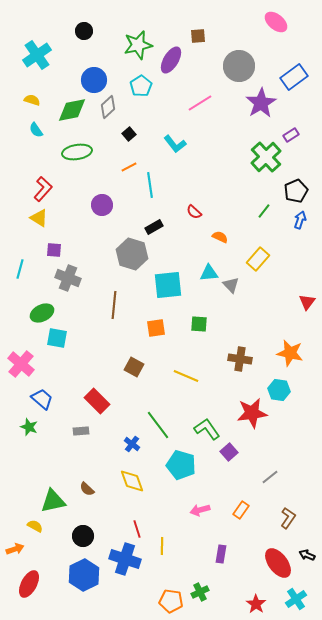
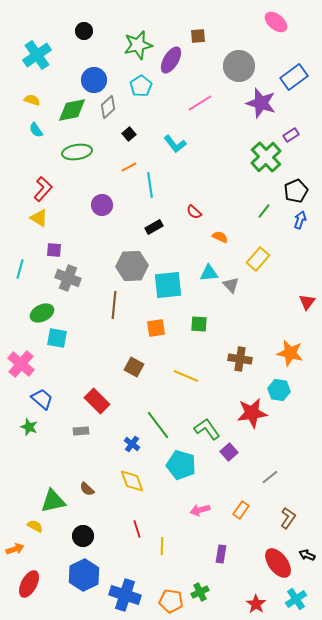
purple star at (261, 103): rotated 24 degrees counterclockwise
gray hexagon at (132, 254): moved 12 px down; rotated 20 degrees counterclockwise
blue cross at (125, 559): moved 36 px down
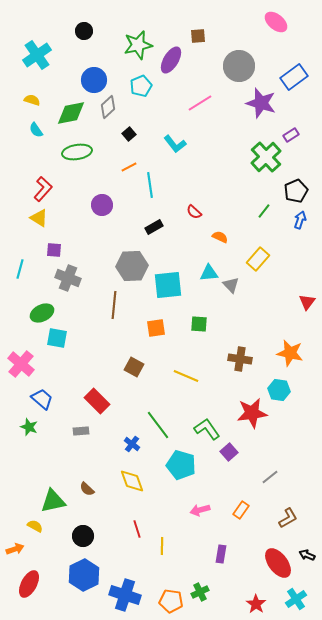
cyan pentagon at (141, 86): rotated 10 degrees clockwise
green diamond at (72, 110): moved 1 px left, 3 px down
brown L-shape at (288, 518): rotated 25 degrees clockwise
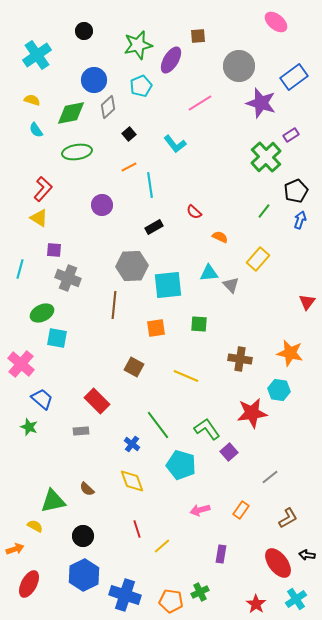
yellow line at (162, 546): rotated 48 degrees clockwise
black arrow at (307, 555): rotated 14 degrees counterclockwise
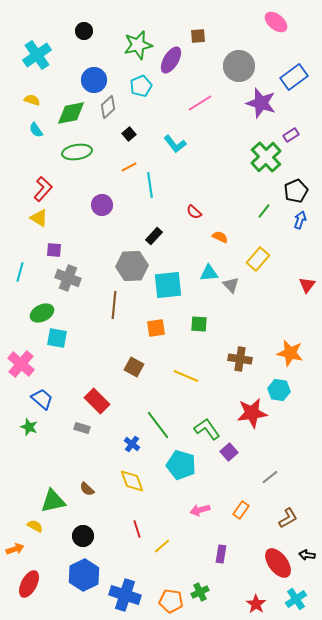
black rectangle at (154, 227): moved 9 px down; rotated 18 degrees counterclockwise
cyan line at (20, 269): moved 3 px down
red triangle at (307, 302): moved 17 px up
gray rectangle at (81, 431): moved 1 px right, 3 px up; rotated 21 degrees clockwise
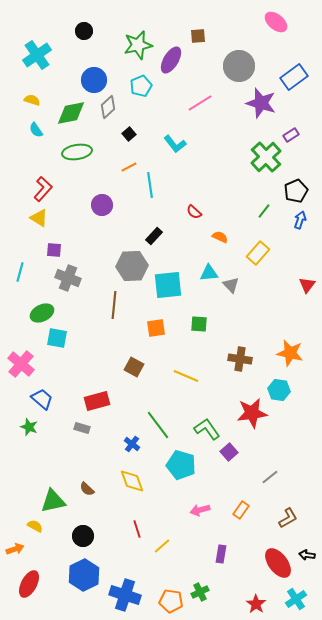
yellow rectangle at (258, 259): moved 6 px up
red rectangle at (97, 401): rotated 60 degrees counterclockwise
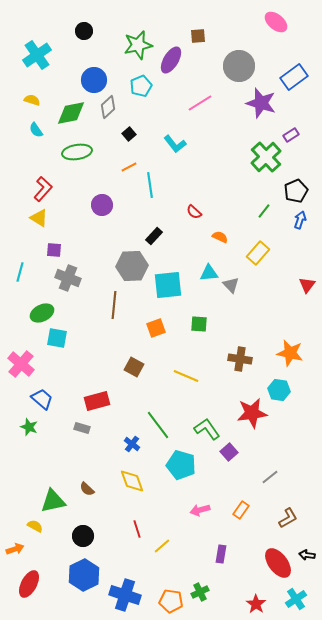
orange square at (156, 328): rotated 12 degrees counterclockwise
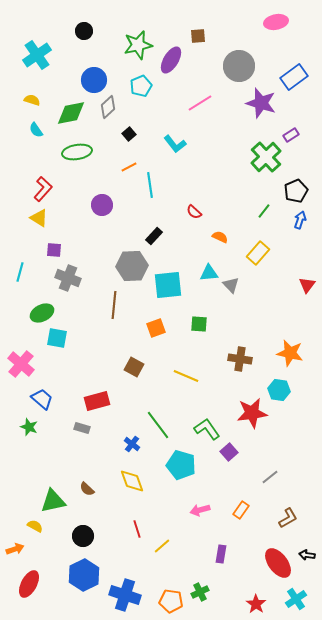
pink ellipse at (276, 22): rotated 50 degrees counterclockwise
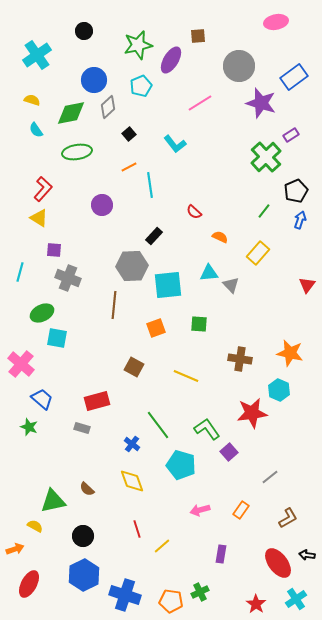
cyan hexagon at (279, 390): rotated 15 degrees clockwise
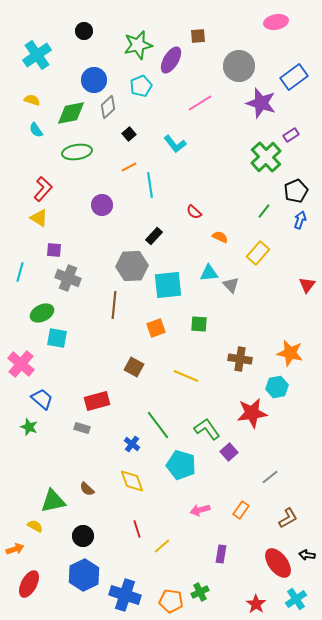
cyan hexagon at (279, 390): moved 2 px left, 3 px up; rotated 25 degrees clockwise
